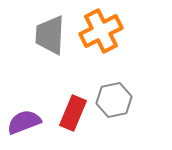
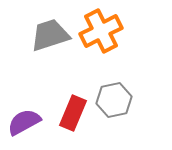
gray trapezoid: rotated 69 degrees clockwise
purple semicircle: rotated 8 degrees counterclockwise
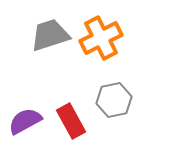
orange cross: moved 7 px down
red rectangle: moved 2 px left, 8 px down; rotated 52 degrees counterclockwise
purple semicircle: moved 1 px right, 1 px up
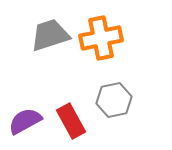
orange cross: rotated 15 degrees clockwise
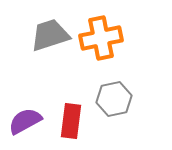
gray hexagon: moved 1 px up
red rectangle: rotated 36 degrees clockwise
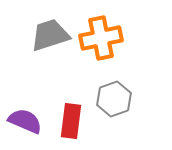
gray hexagon: rotated 8 degrees counterclockwise
purple semicircle: rotated 52 degrees clockwise
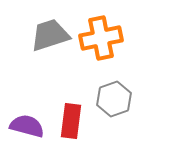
purple semicircle: moved 2 px right, 5 px down; rotated 8 degrees counterclockwise
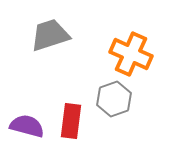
orange cross: moved 30 px right, 16 px down; rotated 36 degrees clockwise
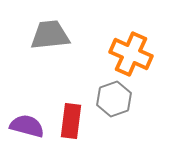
gray trapezoid: rotated 12 degrees clockwise
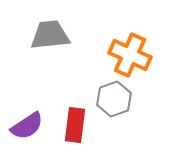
orange cross: moved 1 px left, 1 px down
red rectangle: moved 4 px right, 4 px down
purple semicircle: rotated 132 degrees clockwise
